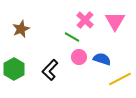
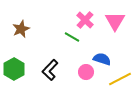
pink circle: moved 7 px right, 15 px down
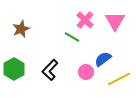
blue semicircle: moved 1 px right; rotated 54 degrees counterclockwise
yellow line: moved 1 px left
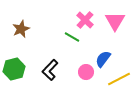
blue semicircle: rotated 18 degrees counterclockwise
green hexagon: rotated 15 degrees clockwise
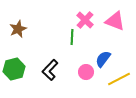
pink triangle: rotated 40 degrees counterclockwise
brown star: moved 3 px left
green line: rotated 63 degrees clockwise
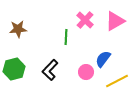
pink triangle: rotated 50 degrees counterclockwise
brown star: rotated 18 degrees clockwise
green line: moved 6 px left
yellow line: moved 2 px left, 2 px down
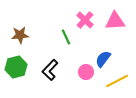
pink triangle: rotated 25 degrees clockwise
brown star: moved 2 px right, 6 px down
green line: rotated 28 degrees counterclockwise
green hexagon: moved 2 px right, 2 px up
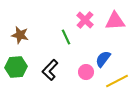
brown star: rotated 18 degrees clockwise
green hexagon: rotated 10 degrees clockwise
